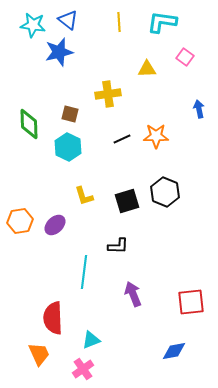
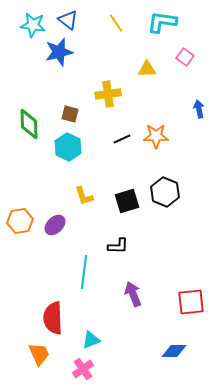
yellow line: moved 3 px left, 1 px down; rotated 30 degrees counterclockwise
blue diamond: rotated 10 degrees clockwise
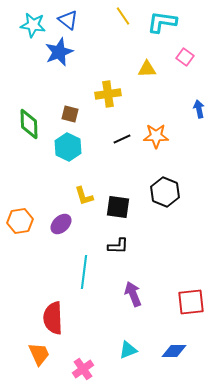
yellow line: moved 7 px right, 7 px up
blue star: rotated 8 degrees counterclockwise
black square: moved 9 px left, 6 px down; rotated 25 degrees clockwise
purple ellipse: moved 6 px right, 1 px up
cyan triangle: moved 37 px right, 10 px down
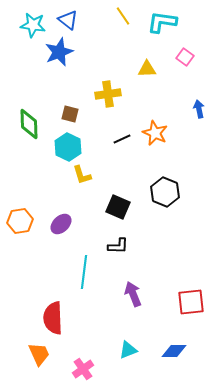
orange star: moved 1 px left, 3 px up; rotated 25 degrees clockwise
yellow L-shape: moved 2 px left, 21 px up
black square: rotated 15 degrees clockwise
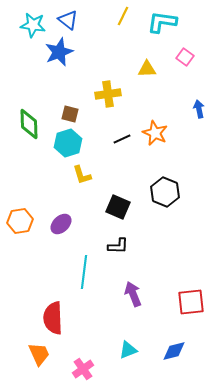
yellow line: rotated 60 degrees clockwise
cyan hexagon: moved 4 px up; rotated 16 degrees clockwise
blue diamond: rotated 15 degrees counterclockwise
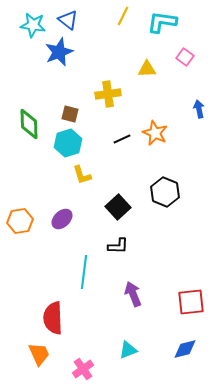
black square: rotated 25 degrees clockwise
purple ellipse: moved 1 px right, 5 px up
blue diamond: moved 11 px right, 2 px up
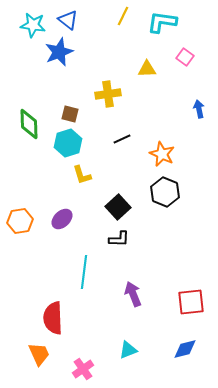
orange star: moved 7 px right, 21 px down
black L-shape: moved 1 px right, 7 px up
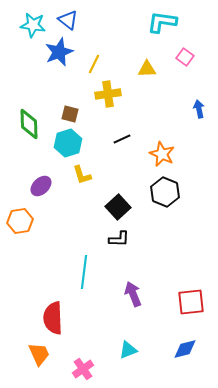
yellow line: moved 29 px left, 48 px down
purple ellipse: moved 21 px left, 33 px up
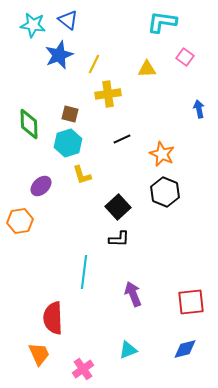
blue star: moved 3 px down
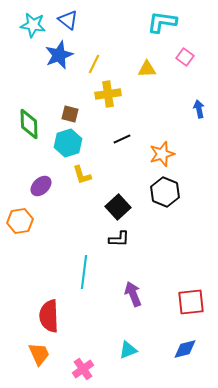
orange star: rotated 30 degrees clockwise
red semicircle: moved 4 px left, 2 px up
